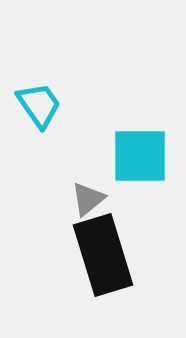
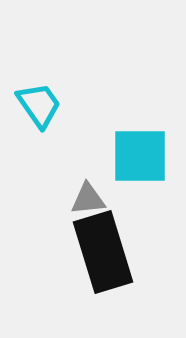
gray triangle: rotated 33 degrees clockwise
black rectangle: moved 3 px up
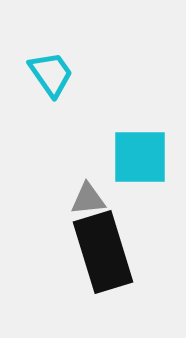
cyan trapezoid: moved 12 px right, 31 px up
cyan square: moved 1 px down
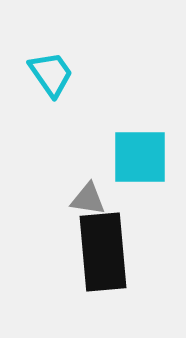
gray triangle: rotated 15 degrees clockwise
black rectangle: rotated 12 degrees clockwise
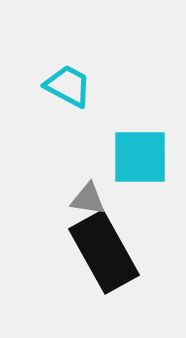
cyan trapezoid: moved 17 px right, 12 px down; rotated 27 degrees counterclockwise
black rectangle: moved 1 px right; rotated 24 degrees counterclockwise
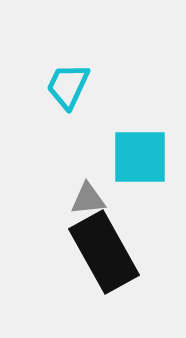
cyan trapezoid: rotated 93 degrees counterclockwise
gray triangle: rotated 15 degrees counterclockwise
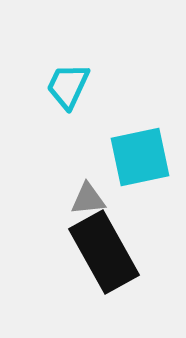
cyan square: rotated 12 degrees counterclockwise
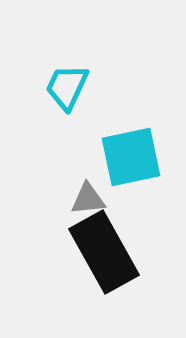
cyan trapezoid: moved 1 px left, 1 px down
cyan square: moved 9 px left
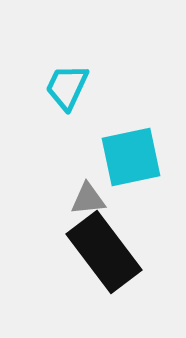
black rectangle: rotated 8 degrees counterclockwise
